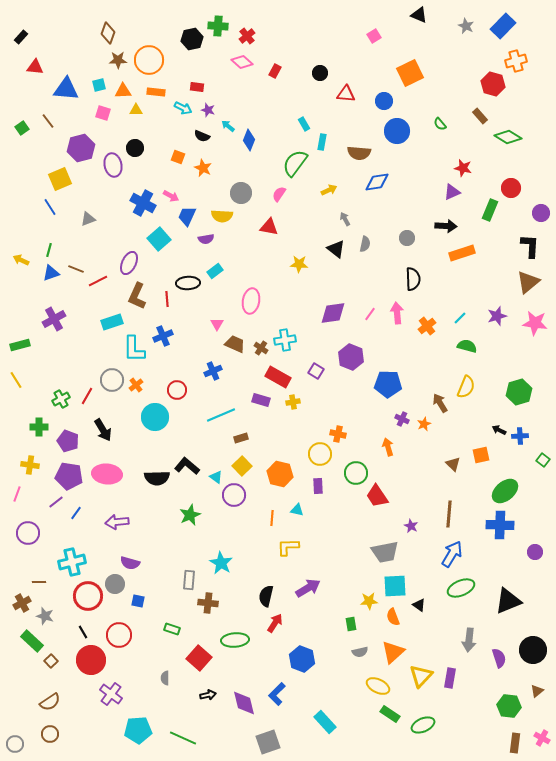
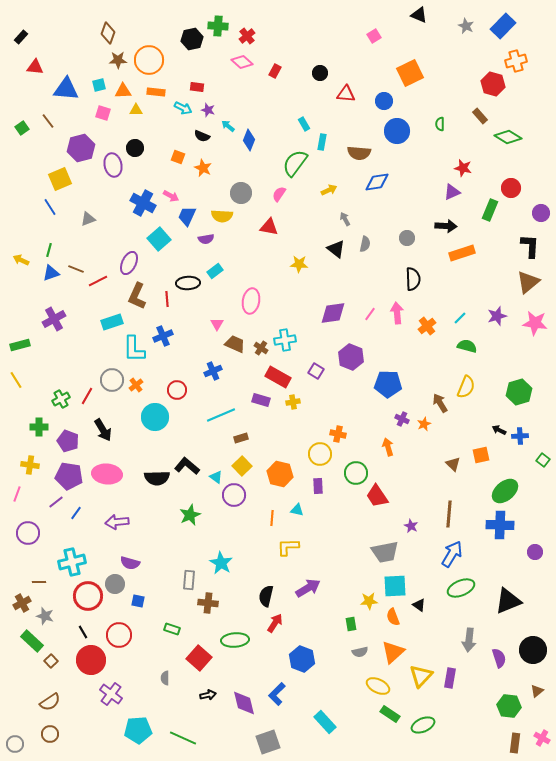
green semicircle at (440, 124): rotated 40 degrees clockwise
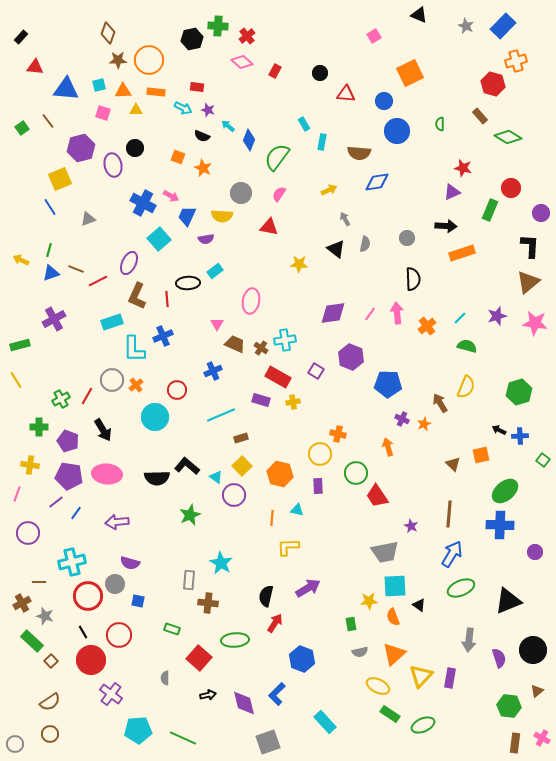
green semicircle at (295, 163): moved 18 px left, 6 px up
orange triangle at (393, 652): moved 1 px right, 2 px down
